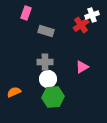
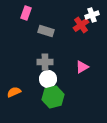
green hexagon: rotated 10 degrees counterclockwise
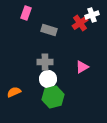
red cross: moved 1 px left, 2 px up
gray rectangle: moved 3 px right, 1 px up
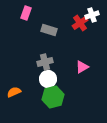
gray cross: rotated 14 degrees counterclockwise
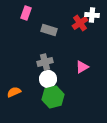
white cross: rotated 24 degrees clockwise
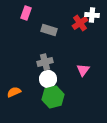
pink triangle: moved 1 px right, 3 px down; rotated 24 degrees counterclockwise
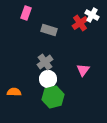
white cross: rotated 24 degrees clockwise
gray cross: rotated 21 degrees counterclockwise
orange semicircle: rotated 24 degrees clockwise
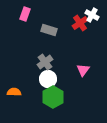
pink rectangle: moved 1 px left, 1 px down
green hexagon: rotated 15 degrees counterclockwise
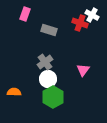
red cross: rotated 35 degrees counterclockwise
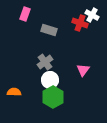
white circle: moved 2 px right, 1 px down
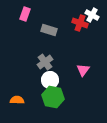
orange semicircle: moved 3 px right, 8 px down
green hexagon: rotated 20 degrees counterclockwise
